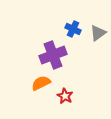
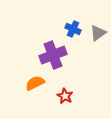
orange semicircle: moved 6 px left
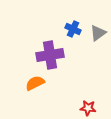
purple cross: moved 3 px left; rotated 12 degrees clockwise
red star: moved 23 px right, 12 px down; rotated 21 degrees counterclockwise
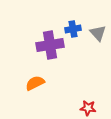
blue cross: rotated 35 degrees counterclockwise
gray triangle: rotated 36 degrees counterclockwise
purple cross: moved 10 px up
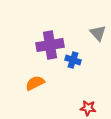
blue cross: moved 31 px down; rotated 28 degrees clockwise
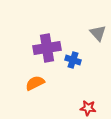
purple cross: moved 3 px left, 3 px down
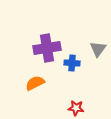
gray triangle: moved 16 px down; rotated 18 degrees clockwise
blue cross: moved 1 px left, 3 px down; rotated 14 degrees counterclockwise
red star: moved 12 px left
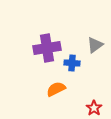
gray triangle: moved 3 px left, 4 px up; rotated 18 degrees clockwise
orange semicircle: moved 21 px right, 6 px down
red star: moved 18 px right; rotated 28 degrees clockwise
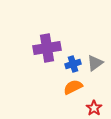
gray triangle: moved 18 px down
blue cross: moved 1 px right, 1 px down; rotated 21 degrees counterclockwise
orange semicircle: moved 17 px right, 2 px up
